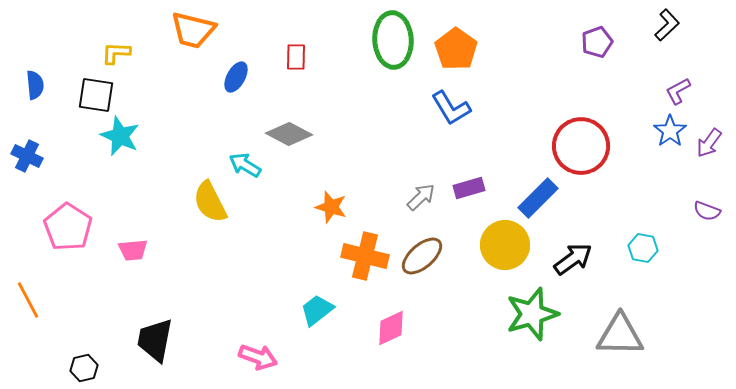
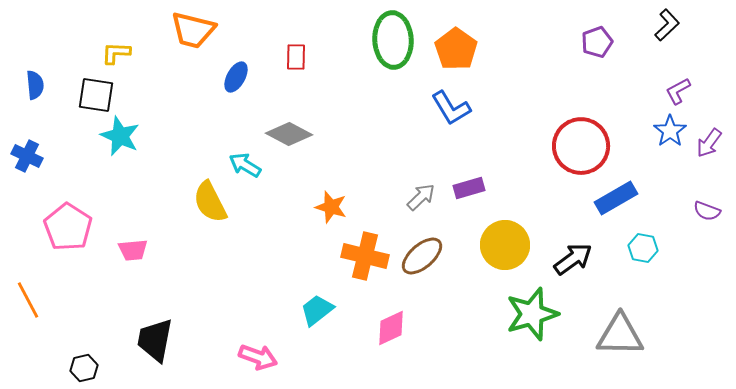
blue rectangle: moved 78 px right; rotated 15 degrees clockwise
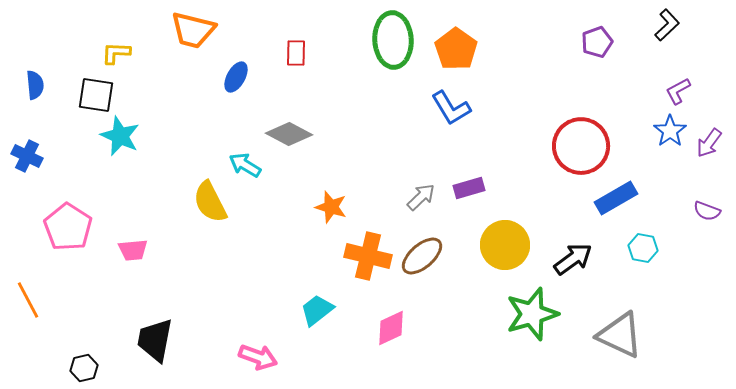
red rectangle: moved 4 px up
orange cross: moved 3 px right
gray triangle: rotated 24 degrees clockwise
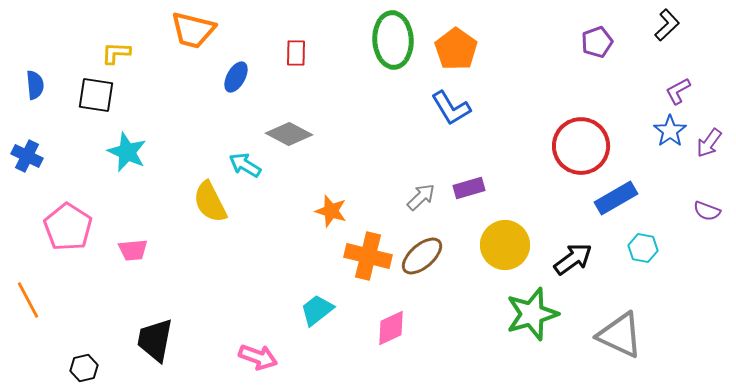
cyan star: moved 7 px right, 16 px down
orange star: moved 4 px down
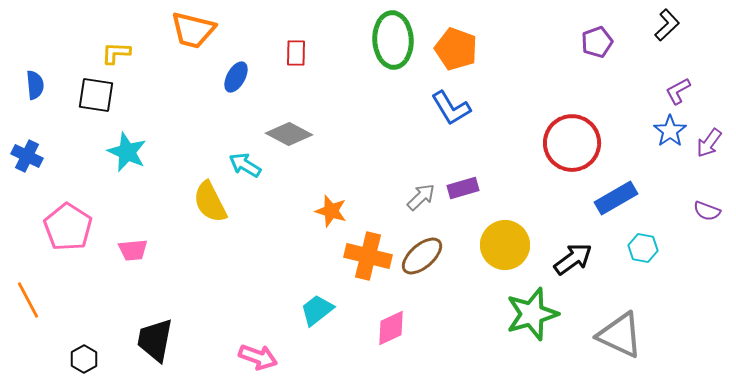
orange pentagon: rotated 15 degrees counterclockwise
red circle: moved 9 px left, 3 px up
purple rectangle: moved 6 px left
black hexagon: moved 9 px up; rotated 16 degrees counterclockwise
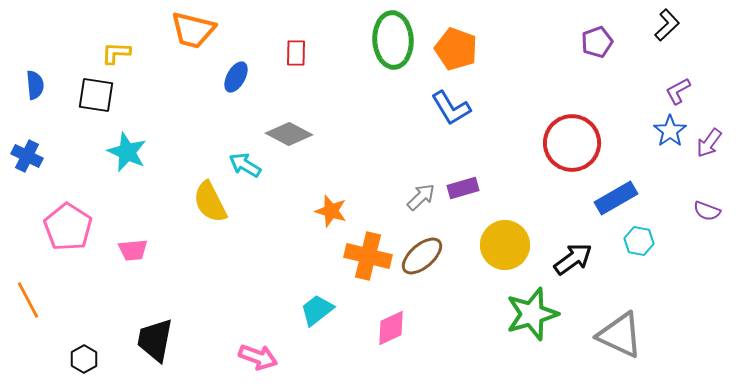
cyan hexagon: moved 4 px left, 7 px up
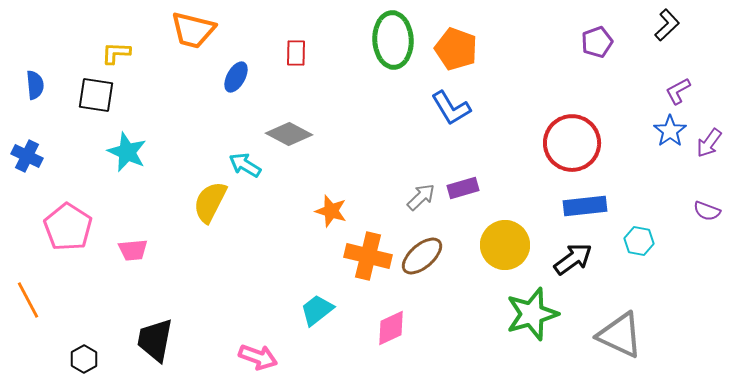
blue rectangle: moved 31 px left, 8 px down; rotated 24 degrees clockwise
yellow semicircle: rotated 54 degrees clockwise
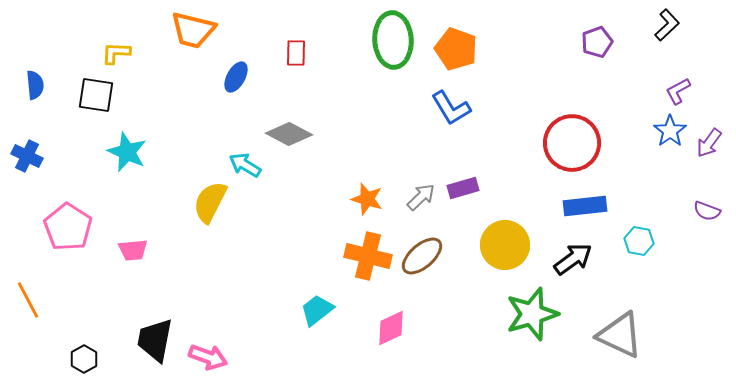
orange star: moved 36 px right, 12 px up
pink arrow: moved 50 px left
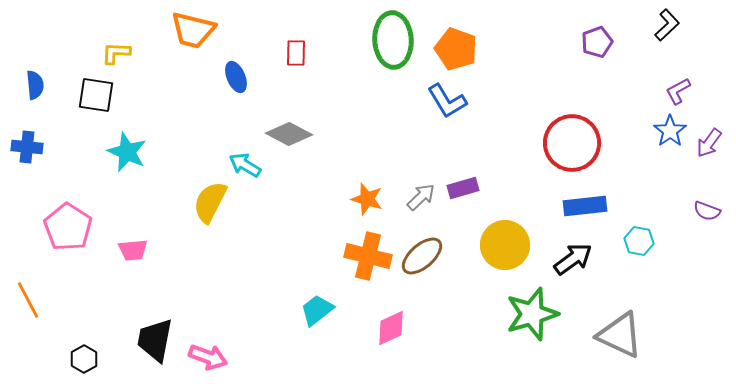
blue ellipse: rotated 52 degrees counterclockwise
blue L-shape: moved 4 px left, 7 px up
blue cross: moved 9 px up; rotated 20 degrees counterclockwise
